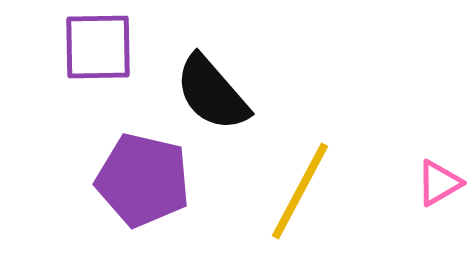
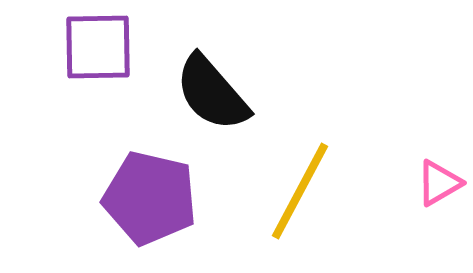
purple pentagon: moved 7 px right, 18 px down
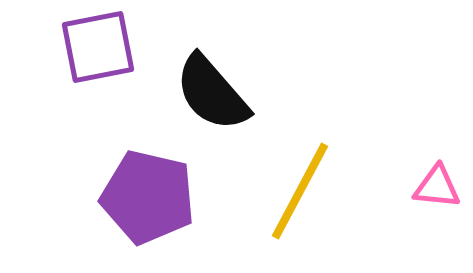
purple square: rotated 10 degrees counterclockwise
pink triangle: moved 2 px left, 4 px down; rotated 36 degrees clockwise
purple pentagon: moved 2 px left, 1 px up
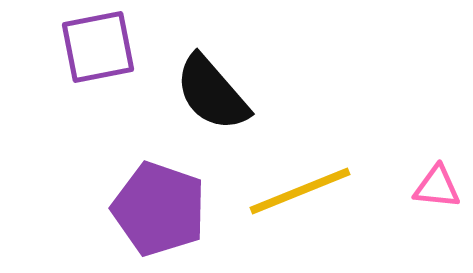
yellow line: rotated 40 degrees clockwise
purple pentagon: moved 11 px right, 12 px down; rotated 6 degrees clockwise
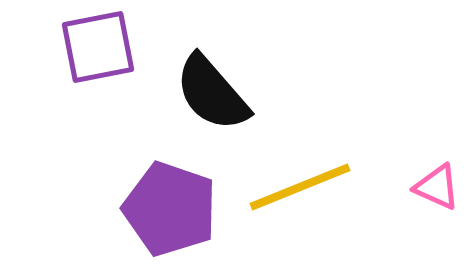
pink triangle: rotated 18 degrees clockwise
yellow line: moved 4 px up
purple pentagon: moved 11 px right
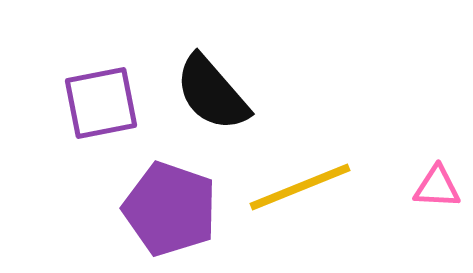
purple square: moved 3 px right, 56 px down
pink triangle: rotated 21 degrees counterclockwise
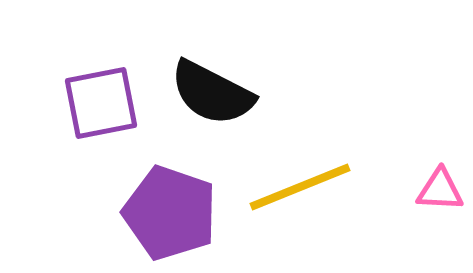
black semicircle: rotated 22 degrees counterclockwise
pink triangle: moved 3 px right, 3 px down
purple pentagon: moved 4 px down
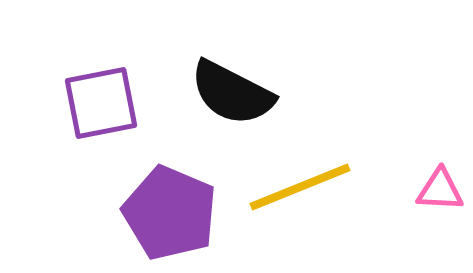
black semicircle: moved 20 px right
purple pentagon: rotated 4 degrees clockwise
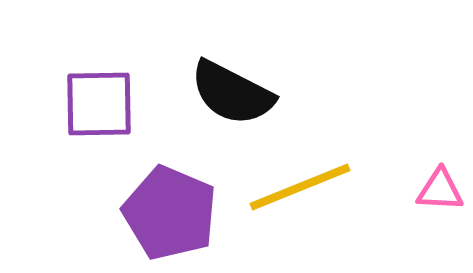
purple square: moved 2 px left, 1 px down; rotated 10 degrees clockwise
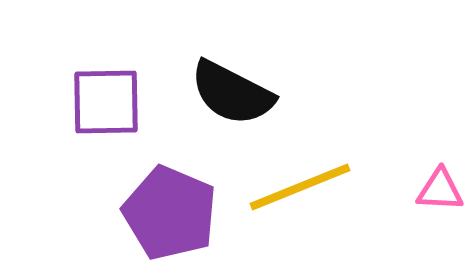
purple square: moved 7 px right, 2 px up
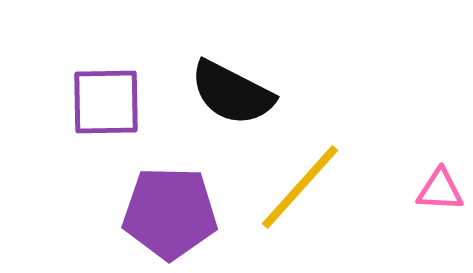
yellow line: rotated 26 degrees counterclockwise
purple pentagon: rotated 22 degrees counterclockwise
